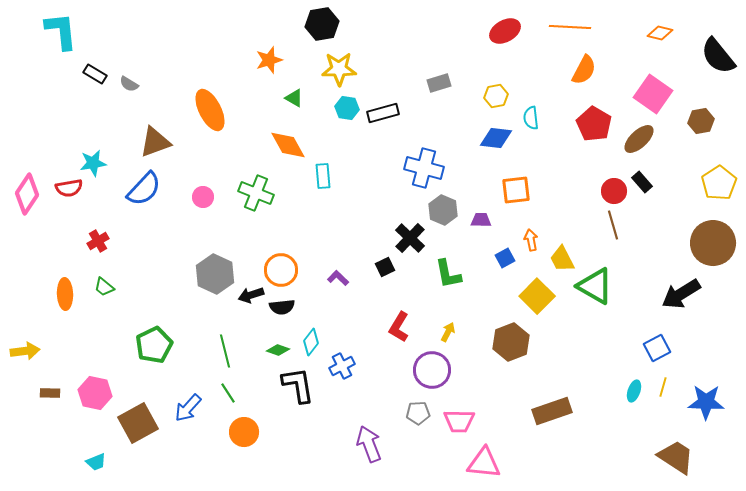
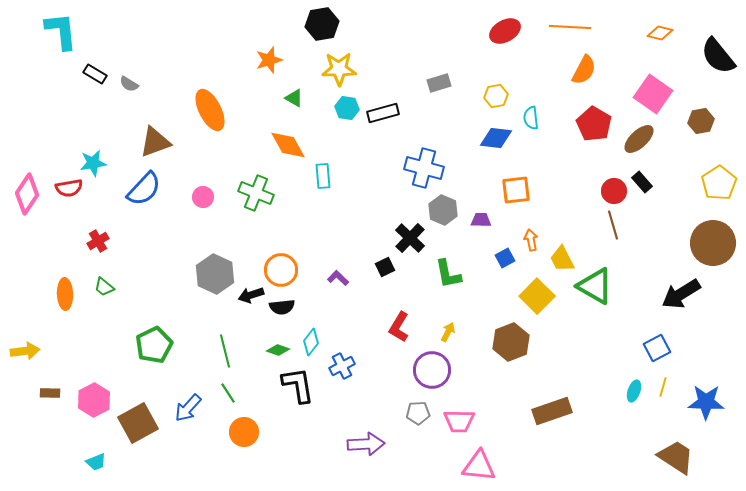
pink hexagon at (95, 393): moved 1 px left, 7 px down; rotated 20 degrees clockwise
purple arrow at (369, 444): moved 3 px left; rotated 108 degrees clockwise
pink triangle at (484, 463): moved 5 px left, 3 px down
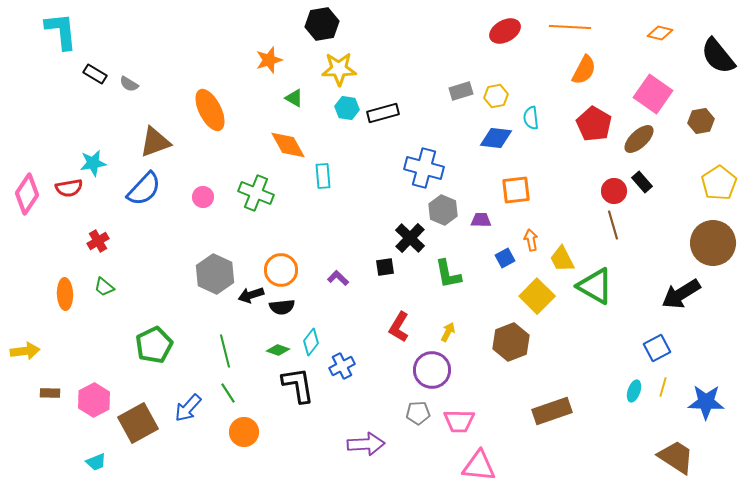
gray rectangle at (439, 83): moved 22 px right, 8 px down
black square at (385, 267): rotated 18 degrees clockwise
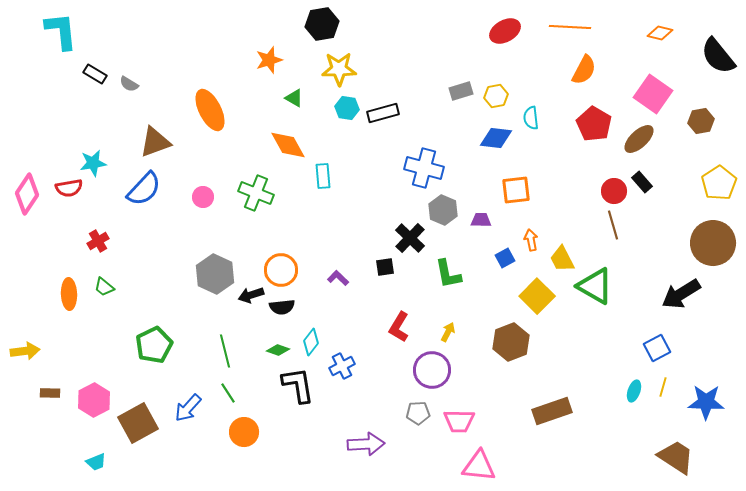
orange ellipse at (65, 294): moved 4 px right
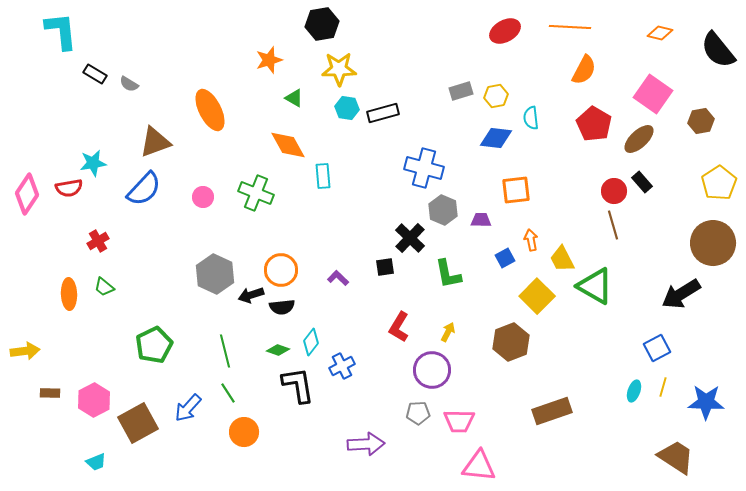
black semicircle at (718, 56): moved 6 px up
